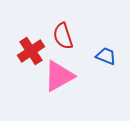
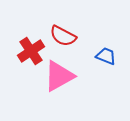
red semicircle: rotated 44 degrees counterclockwise
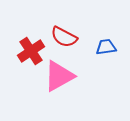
red semicircle: moved 1 px right, 1 px down
blue trapezoid: moved 9 px up; rotated 30 degrees counterclockwise
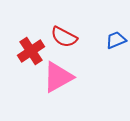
blue trapezoid: moved 10 px right, 7 px up; rotated 15 degrees counterclockwise
pink triangle: moved 1 px left, 1 px down
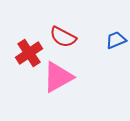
red semicircle: moved 1 px left
red cross: moved 2 px left, 2 px down
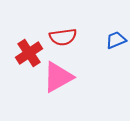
red semicircle: rotated 36 degrees counterclockwise
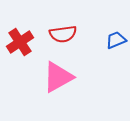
red semicircle: moved 3 px up
red cross: moved 9 px left, 11 px up
